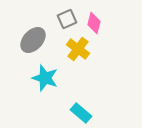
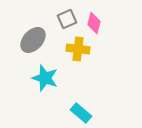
yellow cross: rotated 30 degrees counterclockwise
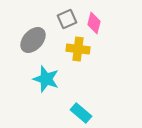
cyan star: moved 1 px right, 1 px down
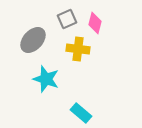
pink diamond: moved 1 px right
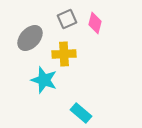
gray ellipse: moved 3 px left, 2 px up
yellow cross: moved 14 px left, 5 px down; rotated 10 degrees counterclockwise
cyan star: moved 2 px left, 1 px down
